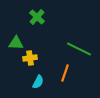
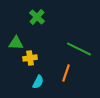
orange line: moved 1 px right
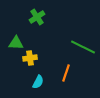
green cross: rotated 14 degrees clockwise
green line: moved 4 px right, 2 px up
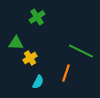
green line: moved 2 px left, 4 px down
yellow cross: rotated 24 degrees counterclockwise
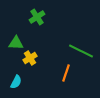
cyan semicircle: moved 22 px left
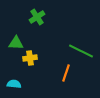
yellow cross: rotated 24 degrees clockwise
cyan semicircle: moved 2 px left, 2 px down; rotated 112 degrees counterclockwise
